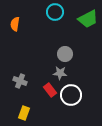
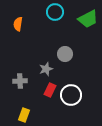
orange semicircle: moved 3 px right
gray star: moved 14 px left, 4 px up; rotated 24 degrees counterclockwise
gray cross: rotated 24 degrees counterclockwise
red rectangle: rotated 64 degrees clockwise
yellow rectangle: moved 2 px down
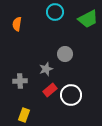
orange semicircle: moved 1 px left
red rectangle: rotated 24 degrees clockwise
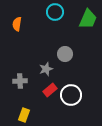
green trapezoid: rotated 40 degrees counterclockwise
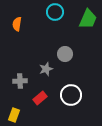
red rectangle: moved 10 px left, 8 px down
yellow rectangle: moved 10 px left
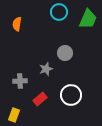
cyan circle: moved 4 px right
gray circle: moved 1 px up
red rectangle: moved 1 px down
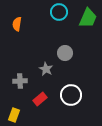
green trapezoid: moved 1 px up
gray star: rotated 24 degrees counterclockwise
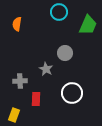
green trapezoid: moved 7 px down
white circle: moved 1 px right, 2 px up
red rectangle: moved 4 px left; rotated 48 degrees counterclockwise
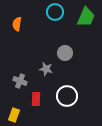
cyan circle: moved 4 px left
green trapezoid: moved 2 px left, 8 px up
gray star: rotated 16 degrees counterclockwise
gray cross: rotated 24 degrees clockwise
white circle: moved 5 px left, 3 px down
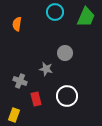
red rectangle: rotated 16 degrees counterclockwise
